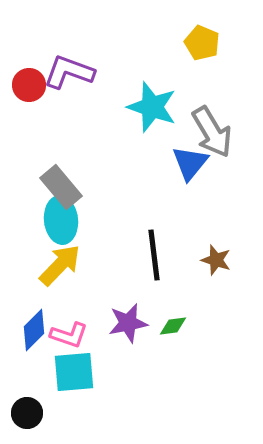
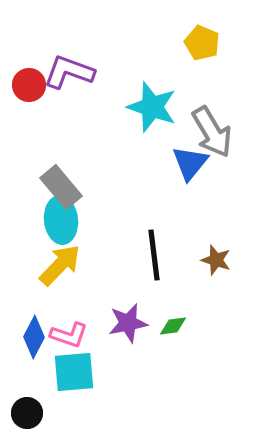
blue diamond: moved 7 px down; rotated 18 degrees counterclockwise
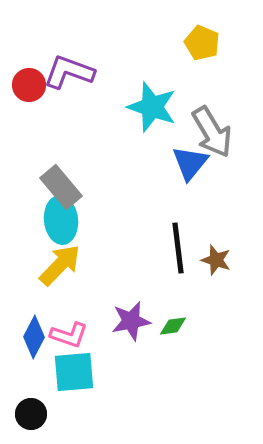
black line: moved 24 px right, 7 px up
purple star: moved 3 px right, 2 px up
black circle: moved 4 px right, 1 px down
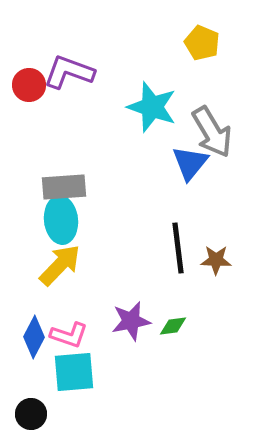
gray rectangle: moved 3 px right; rotated 54 degrees counterclockwise
brown star: rotated 16 degrees counterclockwise
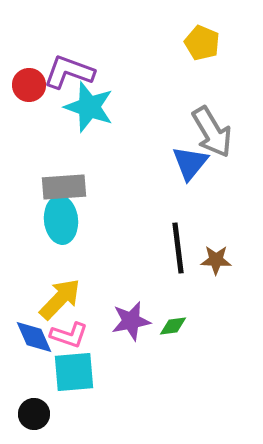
cyan star: moved 63 px left
yellow arrow: moved 34 px down
blue diamond: rotated 51 degrees counterclockwise
black circle: moved 3 px right
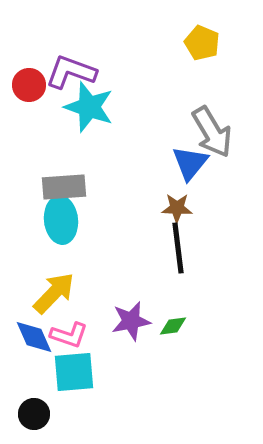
purple L-shape: moved 2 px right
brown star: moved 39 px left, 52 px up
yellow arrow: moved 6 px left, 6 px up
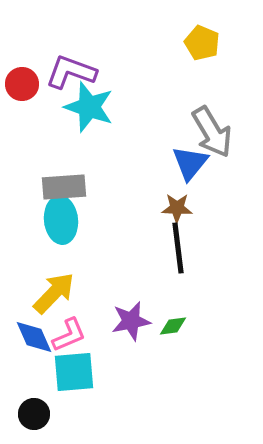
red circle: moved 7 px left, 1 px up
pink L-shape: rotated 42 degrees counterclockwise
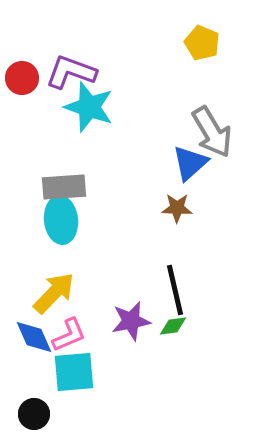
red circle: moved 6 px up
blue triangle: rotated 9 degrees clockwise
black line: moved 3 px left, 42 px down; rotated 6 degrees counterclockwise
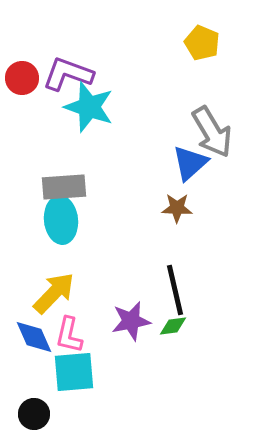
purple L-shape: moved 3 px left, 2 px down
pink L-shape: rotated 126 degrees clockwise
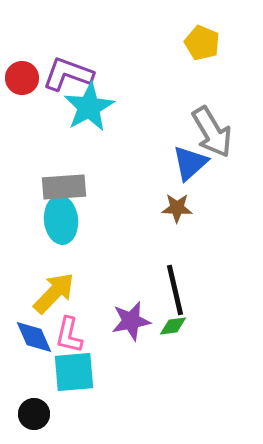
cyan star: rotated 24 degrees clockwise
